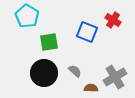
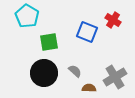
brown semicircle: moved 2 px left
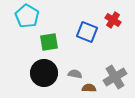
gray semicircle: moved 3 px down; rotated 32 degrees counterclockwise
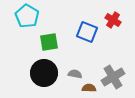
gray cross: moved 2 px left
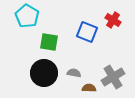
green square: rotated 18 degrees clockwise
gray semicircle: moved 1 px left, 1 px up
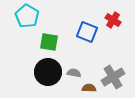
black circle: moved 4 px right, 1 px up
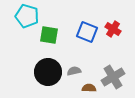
cyan pentagon: rotated 15 degrees counterclockwise
red cross: moved 9 px down
green square: moved 7 px up
gray semicircle: moved 2 px up; rotated 24 degrees counterclockwise
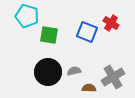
red cross: moved 2 px left, 6 px up
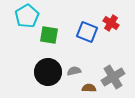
cyan pentagon: rotated 25 degrees clockwise
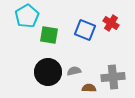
blue square: moved 2 px left, 2 px up
gray cross: rotated 25 degrees clockwise
